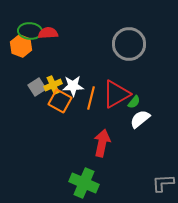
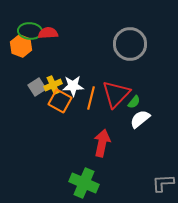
gray circle: moved 1 px right
red triangle: rotated 16 degrees counterclockwise
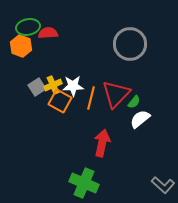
green ellipse: moved 2 px left, 4 px up; rotated 15 degrees counterclockwise
gray L-shape: moved 2 px down; rotated 135 degrees counterclockwise
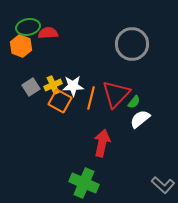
gray circle: moved 2 px right
gray square: moved 6 px left
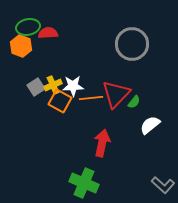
gray square: moved 5 px right
orange line: rotated 70 degrees clockwise
white semicircle: moved 10 px right, 6 px down
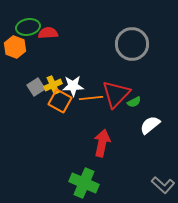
orange hexagon: moved 6 px left, 1 px down
green semicircle: rotated 24 degrees clockwise
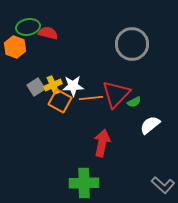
red semicircle: rotated 18 degrees clockwise
green cross: rotated 24 degrees counterclockwise
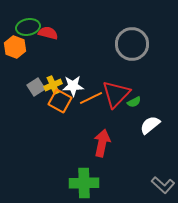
orange line: rotated 20 degrees counterclockwise
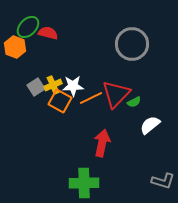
green ellipse: rotated 35 degrees counterclockwise
gray L-shape: moved 4 px up; rotated 25 degrees counterclockwise
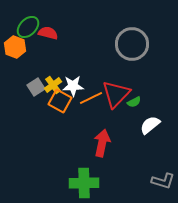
yellow cross: rotated 12 degrees counterclockwise
